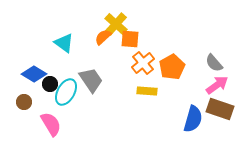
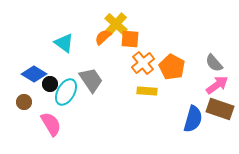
orange pentagon: rotated 15 degrees counterclockwise
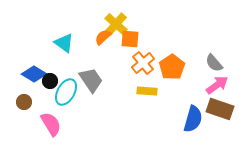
orange pentagon: rotated 10 degrees clockwise
black circle: moved 3 px up
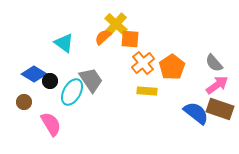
cyan ellipse: moved 6 px right
blue semicircle: moved 3 px right, 6 px up; rotated 68 degrees counterclockwise
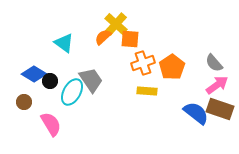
orange cross: rotated 20 degrees clockwise
